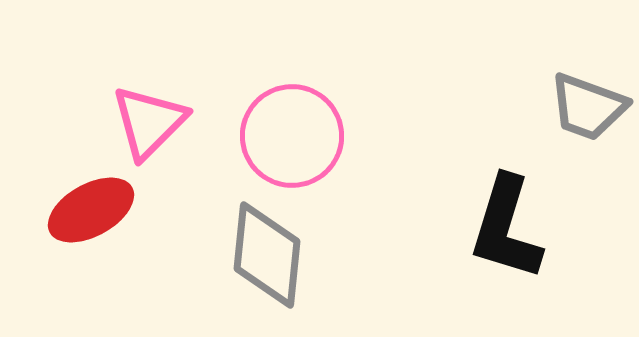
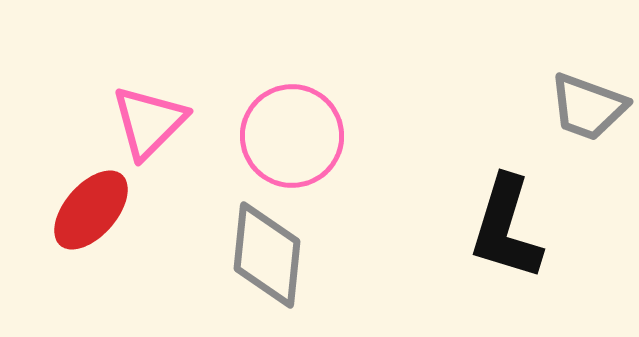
red ellipse: rotated 20 degrees counterclockwise
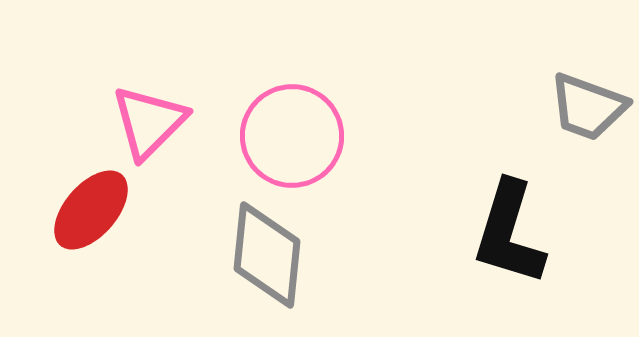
black L-shape: moved 3 px right, 5 px down
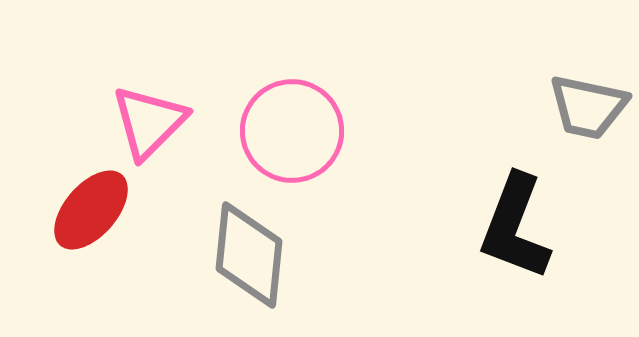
gray trapezoid: rotated 8 degrees counterclockwise
pink circle: moved 5 px up
black L-shape: moved 6 px right, 6 px up; rotated 4 degrees clockwise
gray diamond: moved 18 px left
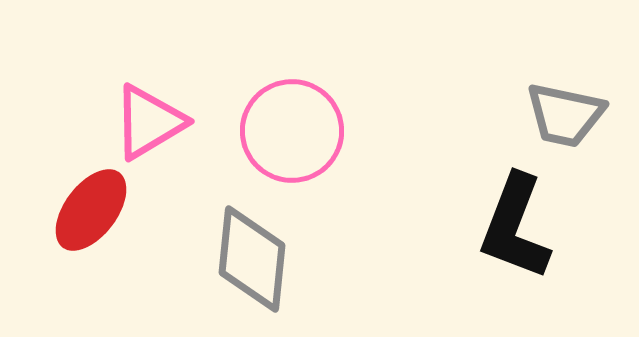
gray trapezoid: moved 23 px left, 8 px down
pink triangle: rotated 14 degrees clockwise
red ellipse: rotated 4 degrees counterclockwise
gray diamond: moved 3 px right, 4 px down
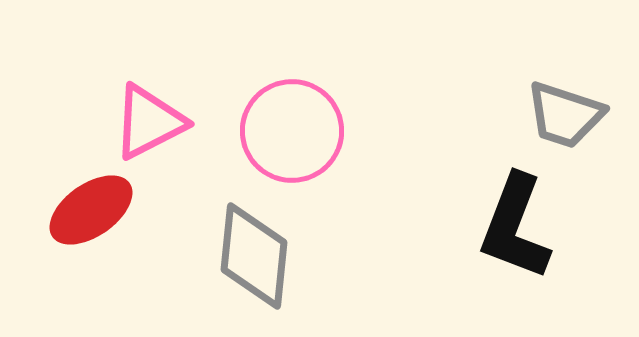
gray trapezoid: rotated 6 degrees clockwise
pink triangle: rotated 4 degrees clockwise
red ellipse: rotated 18 degrees clockwise
gray diamond: moved 2 px right, 3 px up
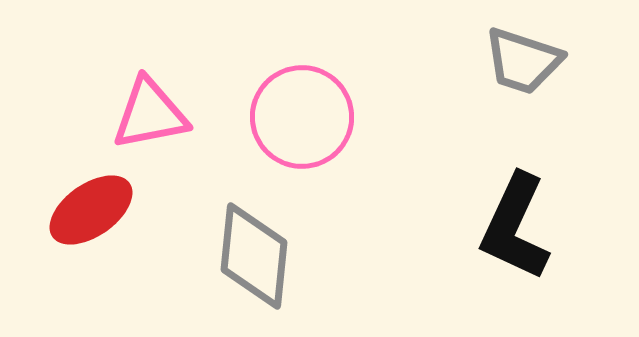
gray trapezoid: moved 42 px left, 54 px up
pink triangle: moved 1 px right, 8 px up; rotated 16 degrees clockwise
pink circle: moved 10 px right, 14 px up
black L-shape: rotated 4 degrees clockwise
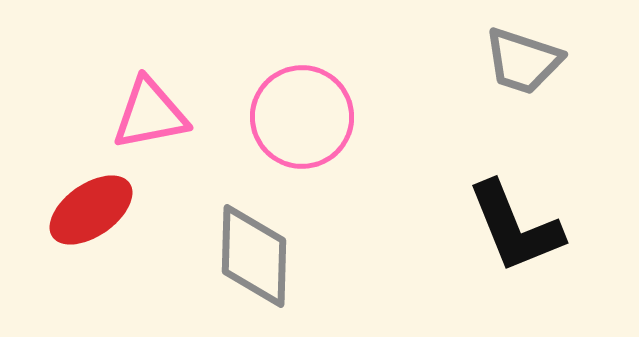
black L-shape: rotated 47 degrees counterclockwise
gray diamond: rotated 4 degrees counterclockwise
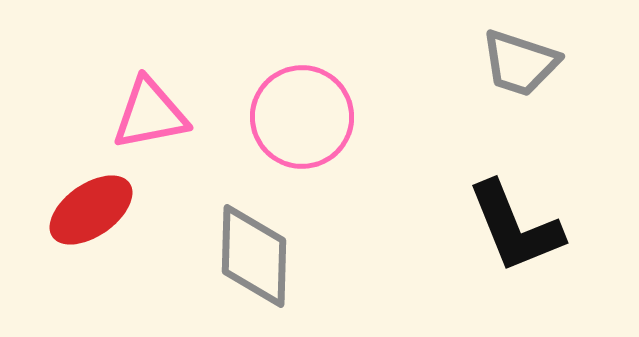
gray trapezoid: moved 3 px left, 2 px down
